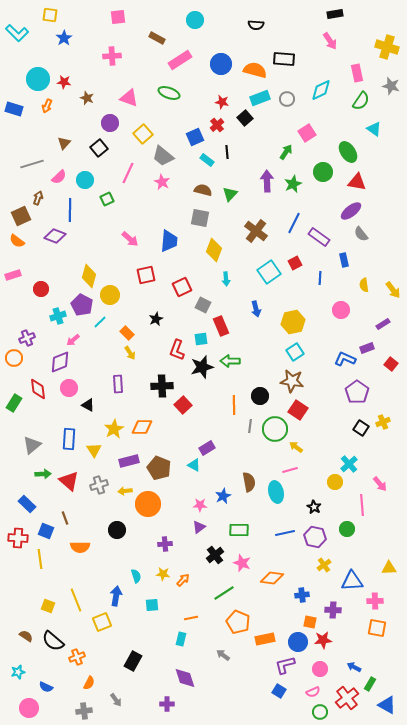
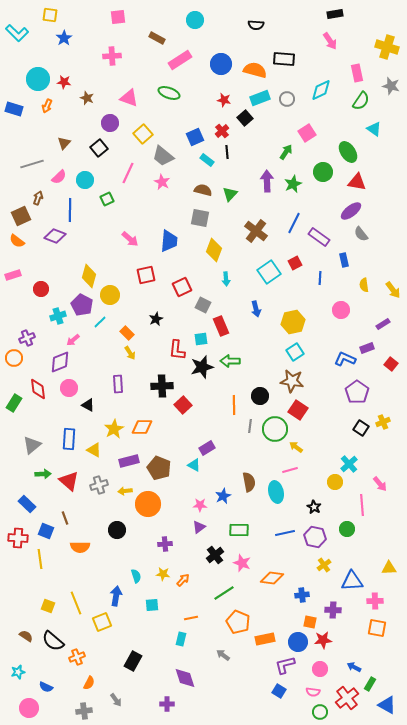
red star at (222, 102): moved 2 px right, 2 px up
red cross at (217, 125): moved 5 px right, 6 px down
red L-shape at (177, 350): rotated 15 degrees counterclockwise
yellow triangle at (94, 450): rotated 28 degrees counterclockwise
yellow line at (76, 600): moved 3 px down
pink semicircle at (313, 692): rotated 32 degrees clockwise
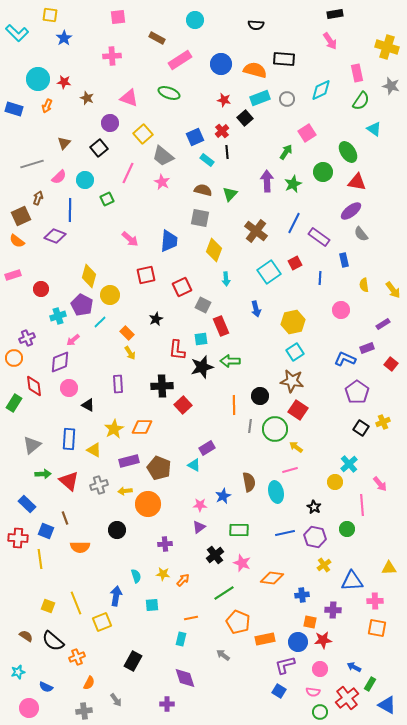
red diamond at (38, 389): moved 4 px left, 3 px up
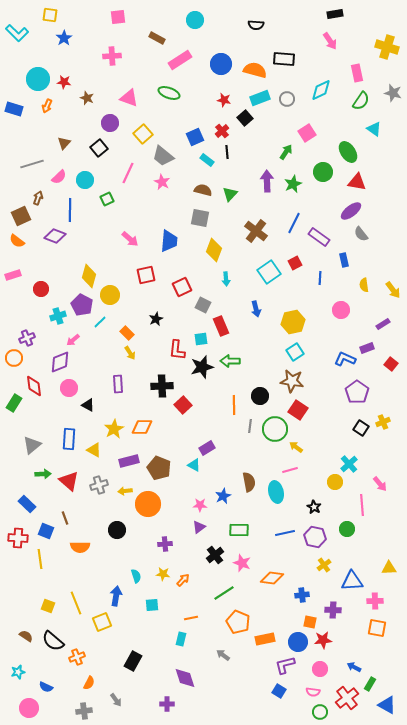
gray star at (391, 86): moved 2 px right, 7 px down
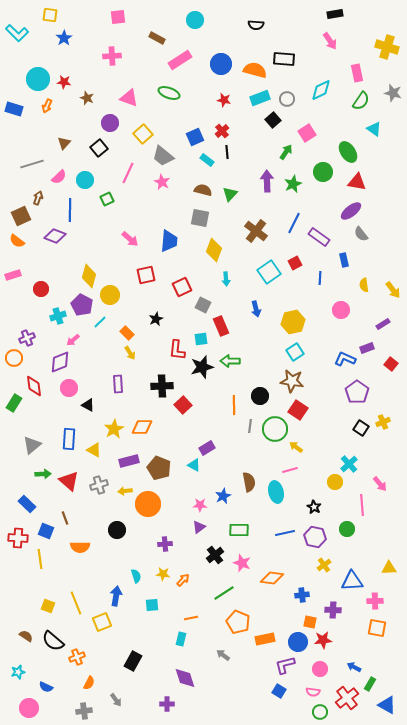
black square at (245, 118): moved 28 px right, 2 px down
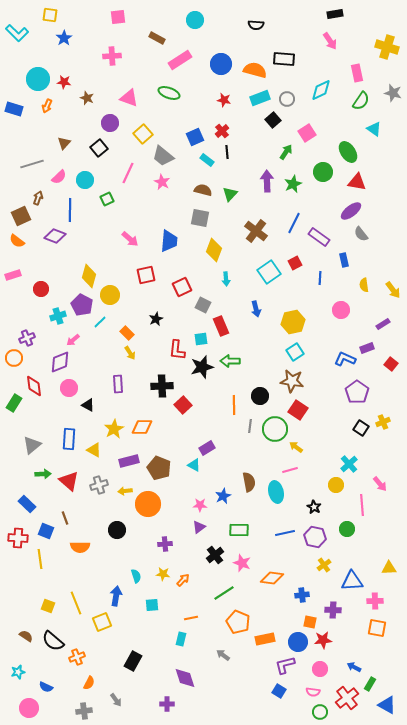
yellow circle at (335, 482): moved 1 px right, 3 px down
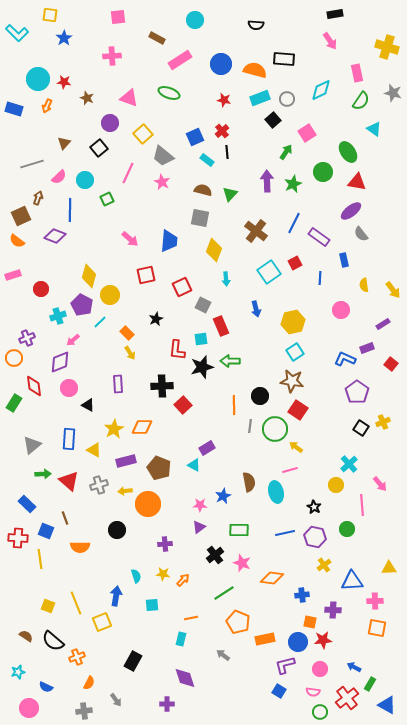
purple rectangle at (129, 461): moved 3 px left
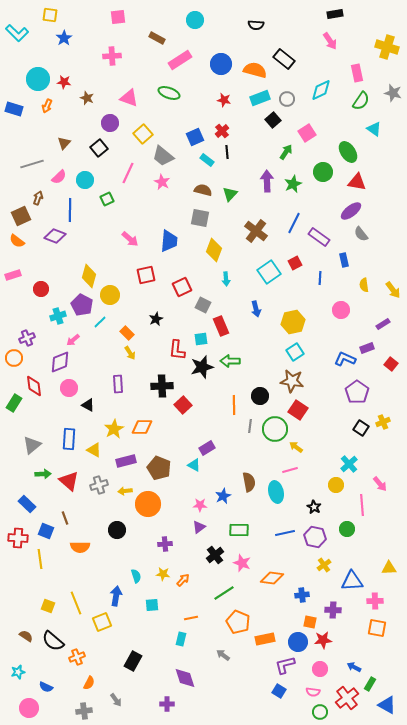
black rectangle at (284, 59): rotated 35 degrees clockwise
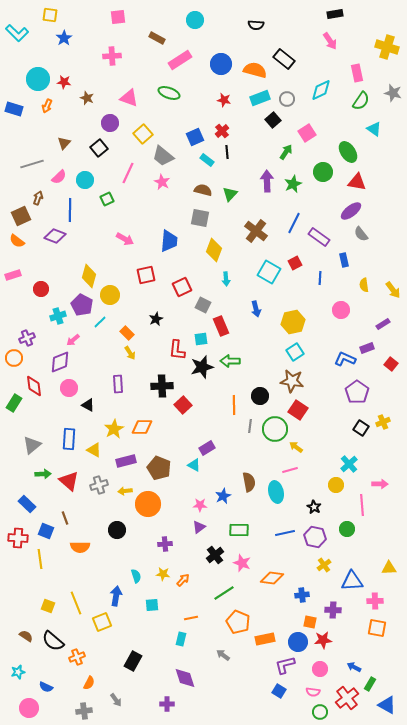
pink arrow at (130, 239): moved 5 px left; rotated 12 degrees counterclockwise
cyan square at (269, 272): rotated 25 degrees counterclockwise
pink arrow at (380, 484): rotated 49 degrees counterclockwise
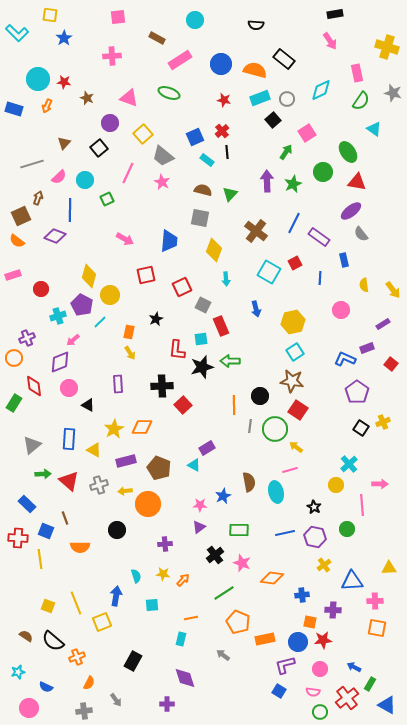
orange rectangle at (127, 333): moved 2 px right, 1 px up; rotated 56 degrees clockwise
